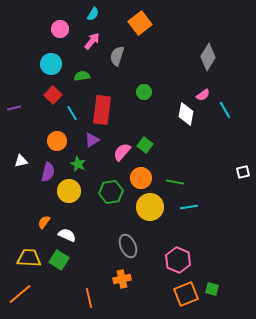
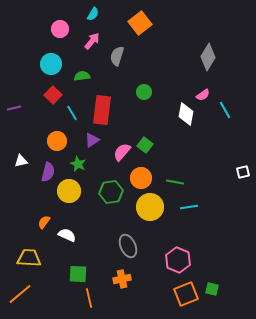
green square at (59, 260): moved 19 px right, 14 px down; rotated 30 degrees counterclockwise
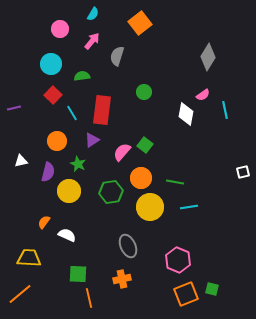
cyan line at (225, 110): rotated 18 degrees clockwise
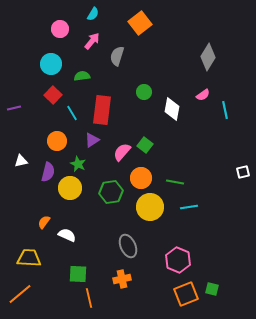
white diamond at (186, 114): moved 14 px left, 5 px up
yellow circle at (69, 191): moved 1 px right, 3 px up
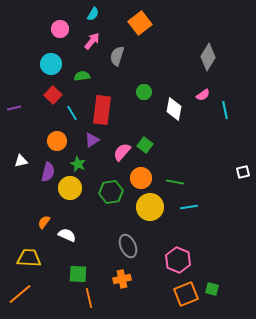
white diamond at (172, 109): moved 2 px right
